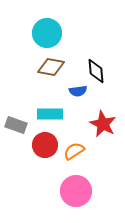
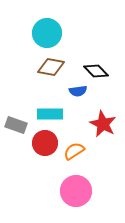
black diamond: rotated 40 degrees counterclockwise
red circle: moved 2 px up
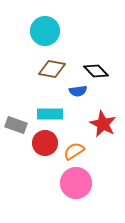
cyan circle: moved 2 px left, 2 px up
brown diamond: moved 1 px right, 2 px down
pink circle: moved 8 px up
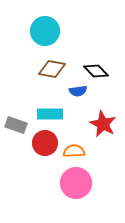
orange semicircle: rotated 30 degrees clockwise
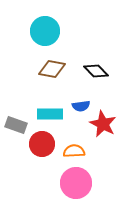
blue semicircle: moved 3 px right, 15 px down
red circle: moved 3 px left, 1 px down
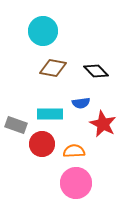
cyan circle: moved 2 px left
brown diamond: moved 1 px right, 1 px up
blue semicircle: moved 3 px up
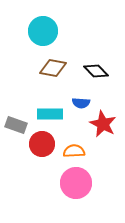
blue semicircle: rotated 12 degrees clockwise
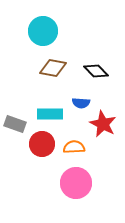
gray rectangle: moved 1 px left, 1 px up
orange semicircle: moved 4 px up
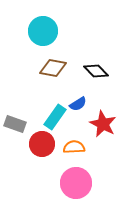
blue semicircle: moved 3 px left, 1 px down; rotated 36 degrees counterclockwise
cyan rectangle: moved 5 px right, 3 px down; rotated 55 degrees counterclockwise
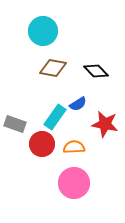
red star: moved 2 px right; rotated 16 degrees counterclockwise
pink circle: moved 2 px left
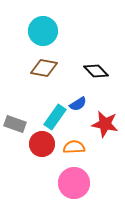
brown diamond: moved 9 px left
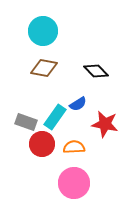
gray rectangle: moved 11 px right, 2 px up
